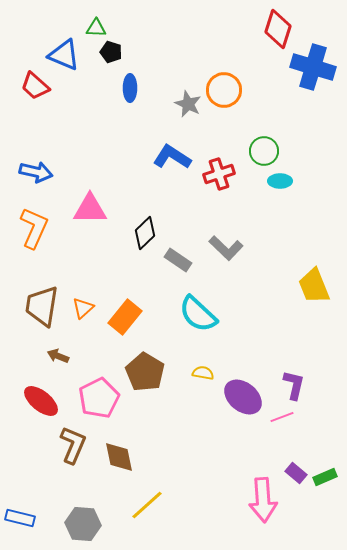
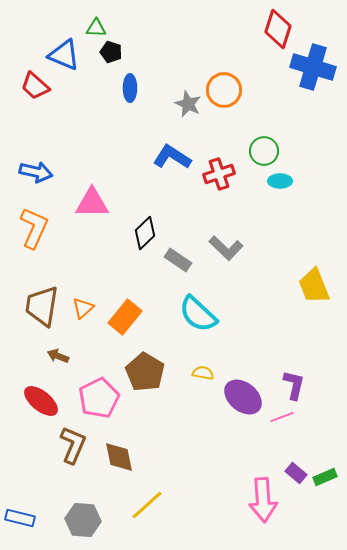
pink triangle: moved 2 px right, 6 px up
gray hexagon: moved 4 px up
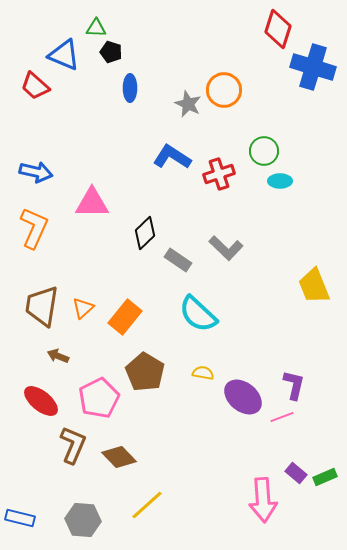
brown diamond: rotated 32 degrees counterclockwise
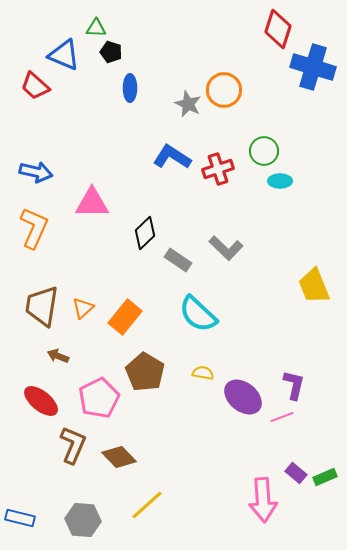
red cross: moved 1 px left, 5 px up
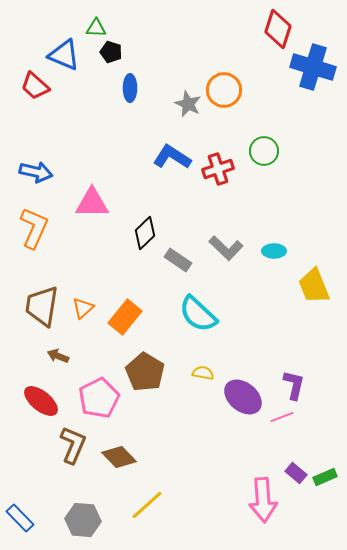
cyan ellipse: moved 6 px left, 70 px down
blue rectangle: rotated 32 degrees clockwise
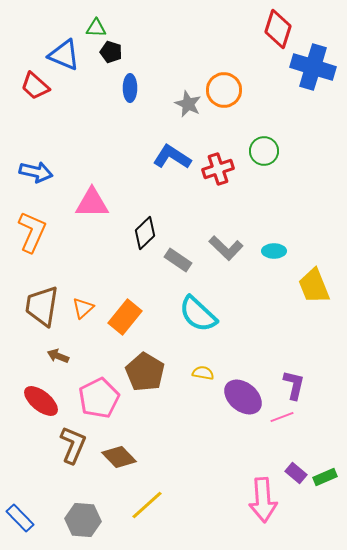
orange L-shape: moved 2 px left, 4 px down
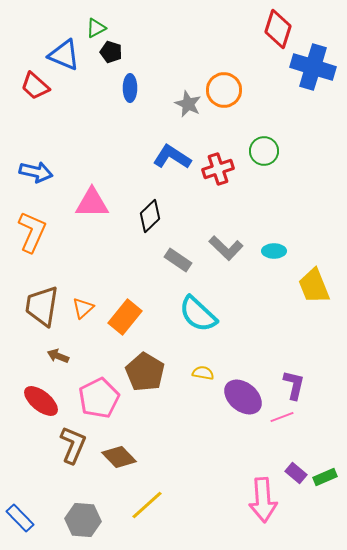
green triangle: rotated 30 degrees counterclockwise
black diamond: moved 5 px right, 17 px up
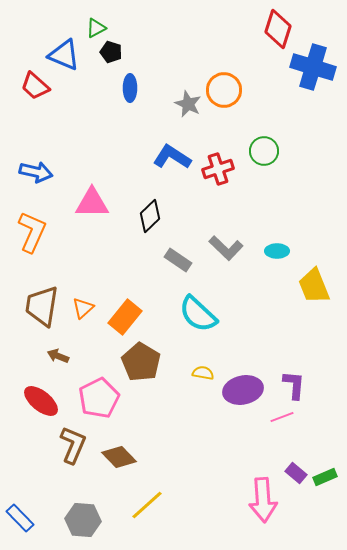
cyan ellipse: moved 3 px right
brown pentagon: moved 4 px left, 10 px up
purple L-shape: rotated 8 degrees counterclockwise
purple ellipse: moved 7 px up; rotated 51 degrees counterclockwise
